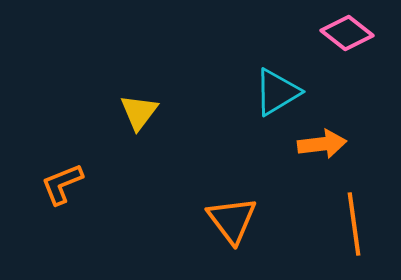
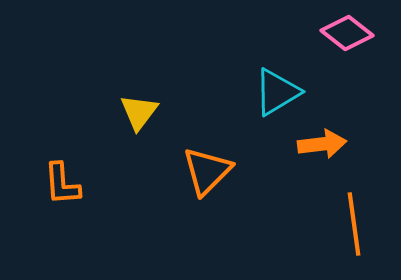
orange L-shape: rotated 72 degrees counterclockwise
orange triangle: moved 25 px left, 49 px up; rotated 22 degrees clockwise
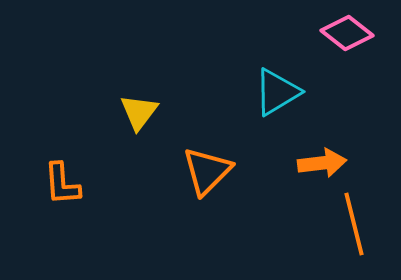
orange arrow: moved 19 px down
orange line: rotated 6 degrees counterclockwise
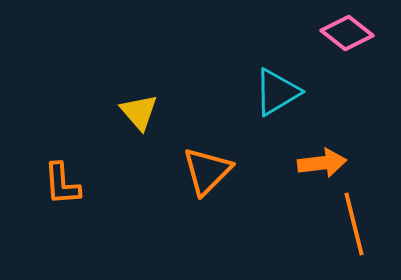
yellow triangle: rotated 18 degrees counterclockwise
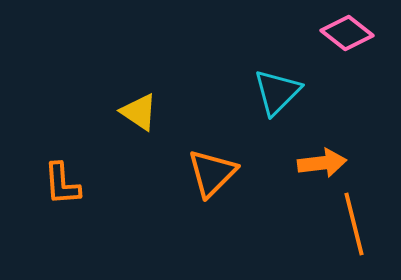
cyan triangle: rotated 14 degrees counterclockwise
yellow triangle: rotated 15 degrees counterclockwise
orange triangle: moved 5 px right, 2 px down
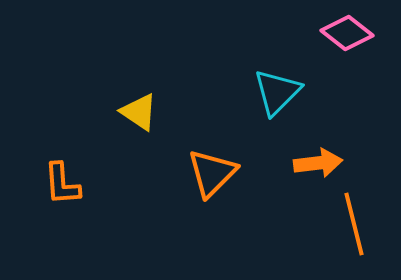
orange arrow: moved 4 px left
